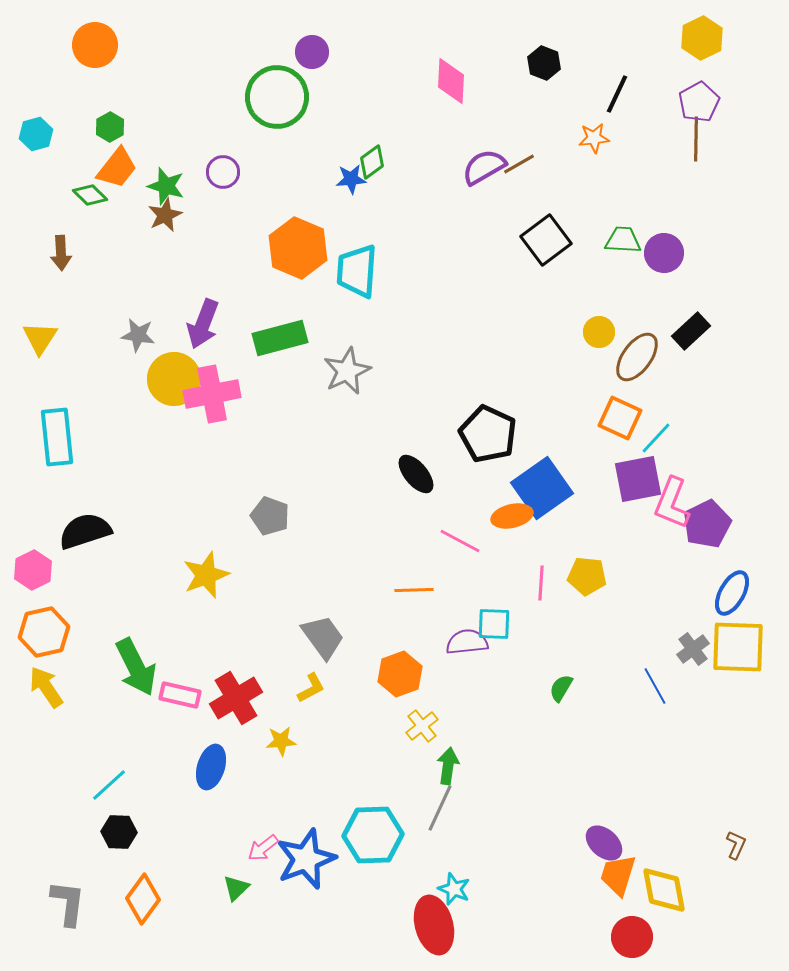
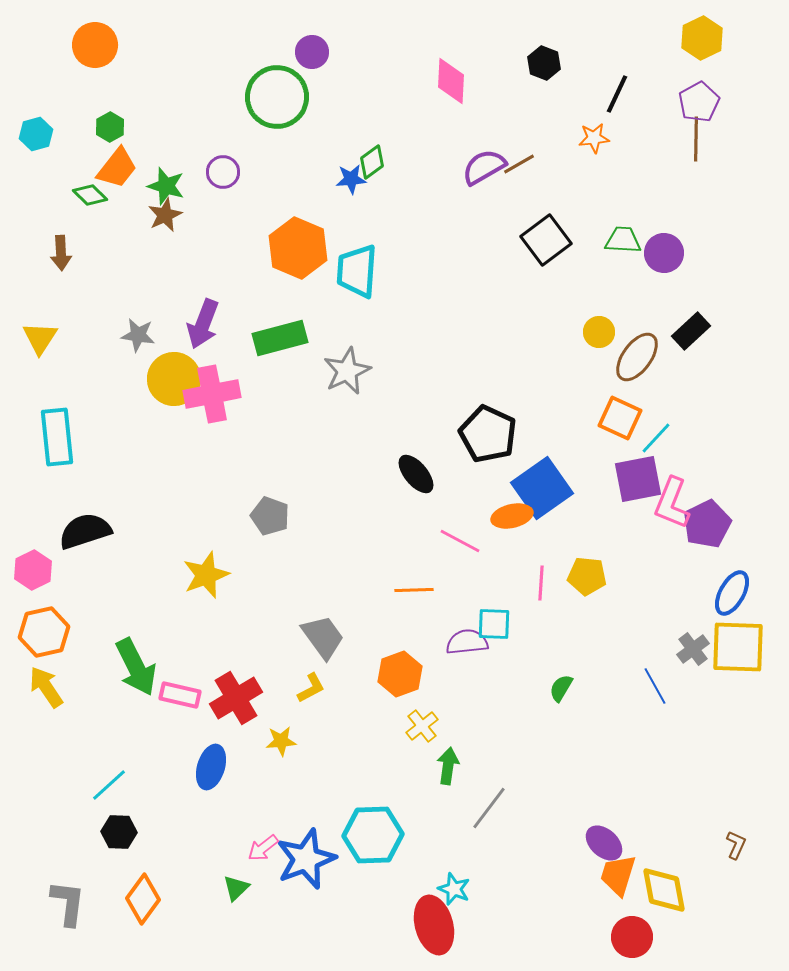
gray line at (440, 808): moved 49 px right; rotated 12 degrees clockwise
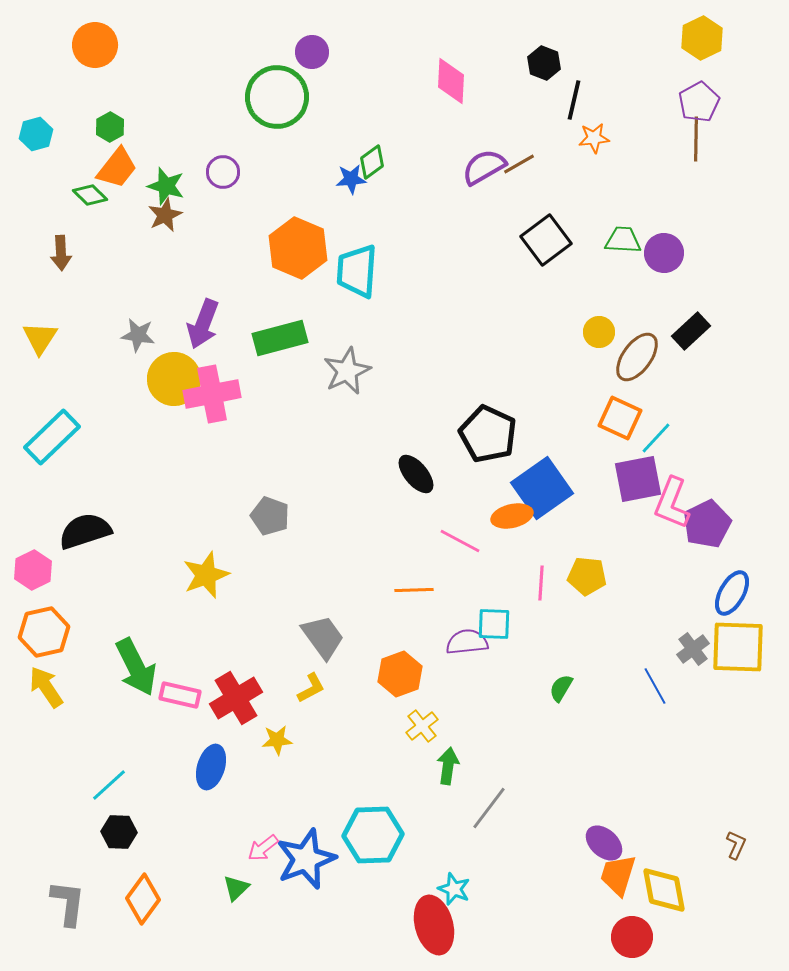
black line at (617, 94): moved 43 px left, 6 px down; rotated 12 degrees counterclockwise
cyan rectangle at (57, 437): moved 5 px left; rotated 52 degrees clockwise
yellow star at (281, 741): moved 4 px left, 1 px up
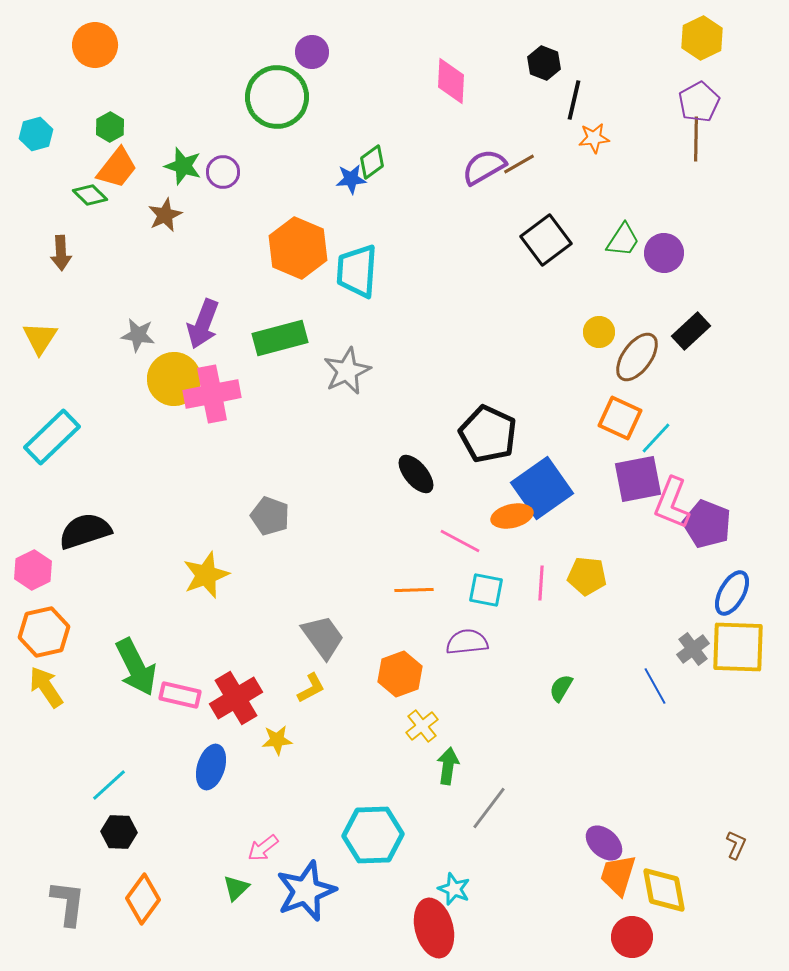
green star at (166, 186): moved 17 px right, 20 px up
green trapezoid at (623, 240): rotated 120 degrees clockwise
purple pentagon at (707, 524): rotated 24 degrees counterclockwise
cyan square at (494, 624): moved 8 px left, 34 px up; rotated 9 degrees clockwise
blue star at (306, 859): moved 32 px down
red ellipse at (434, 925): moved 3 px down
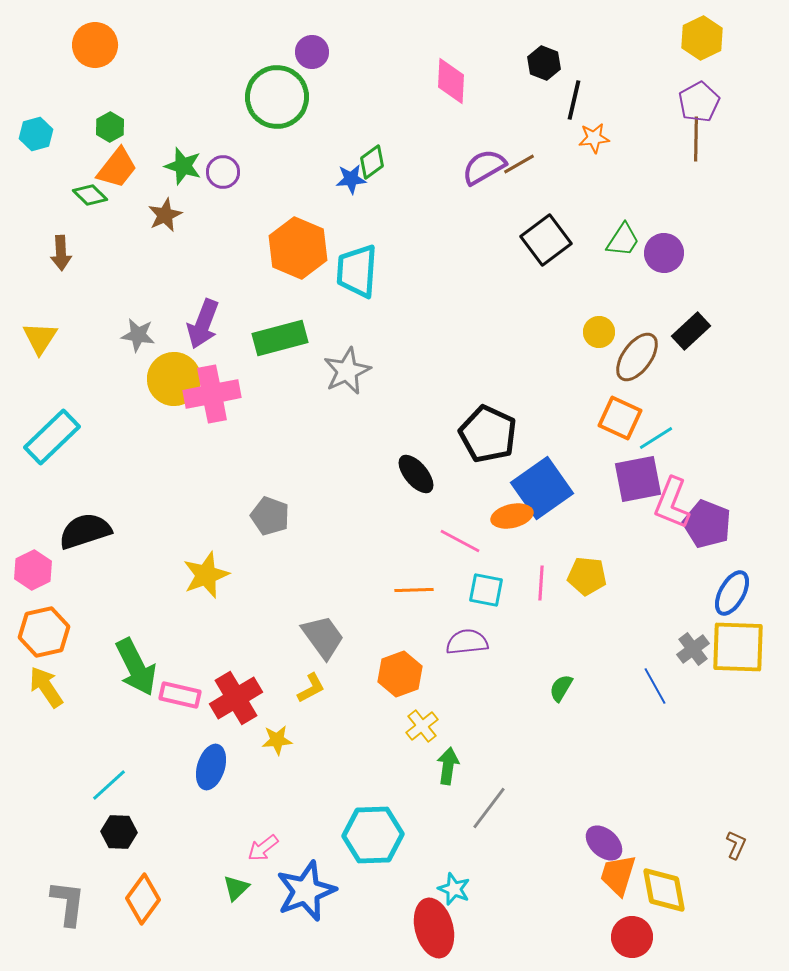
cyan line at (656, 438): rotated 15 degrees clockwise
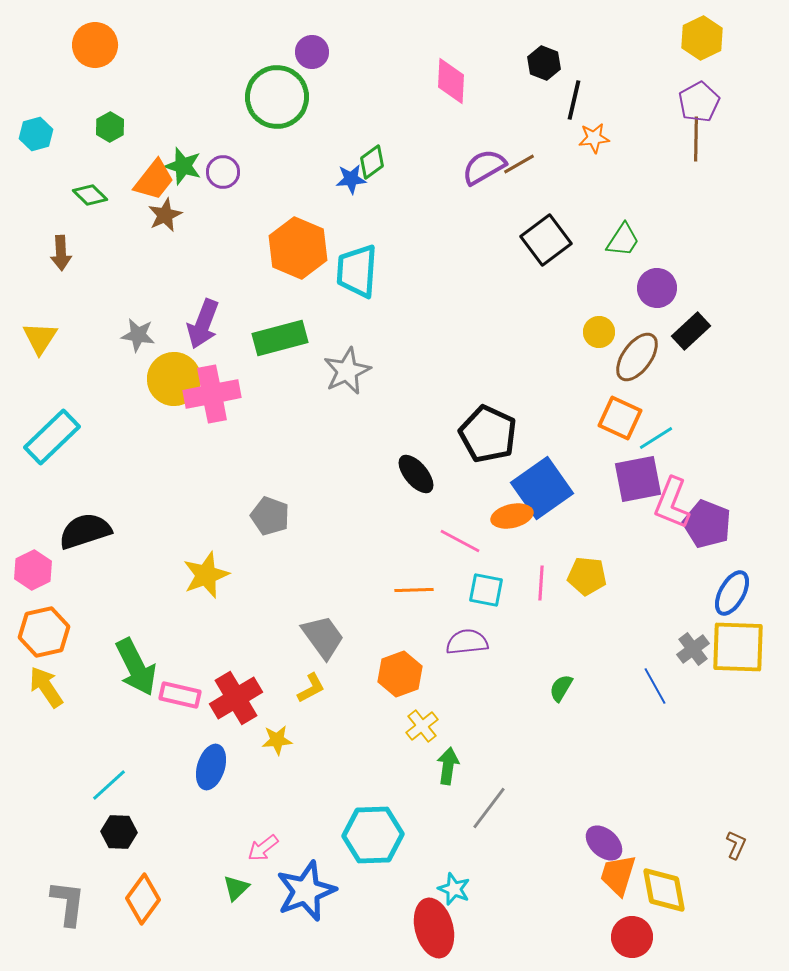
orange trapezoid at (117, 168): moved 37 px right, 12 px down
purple circle at (664, 253): moved 7 px left, 35 px down
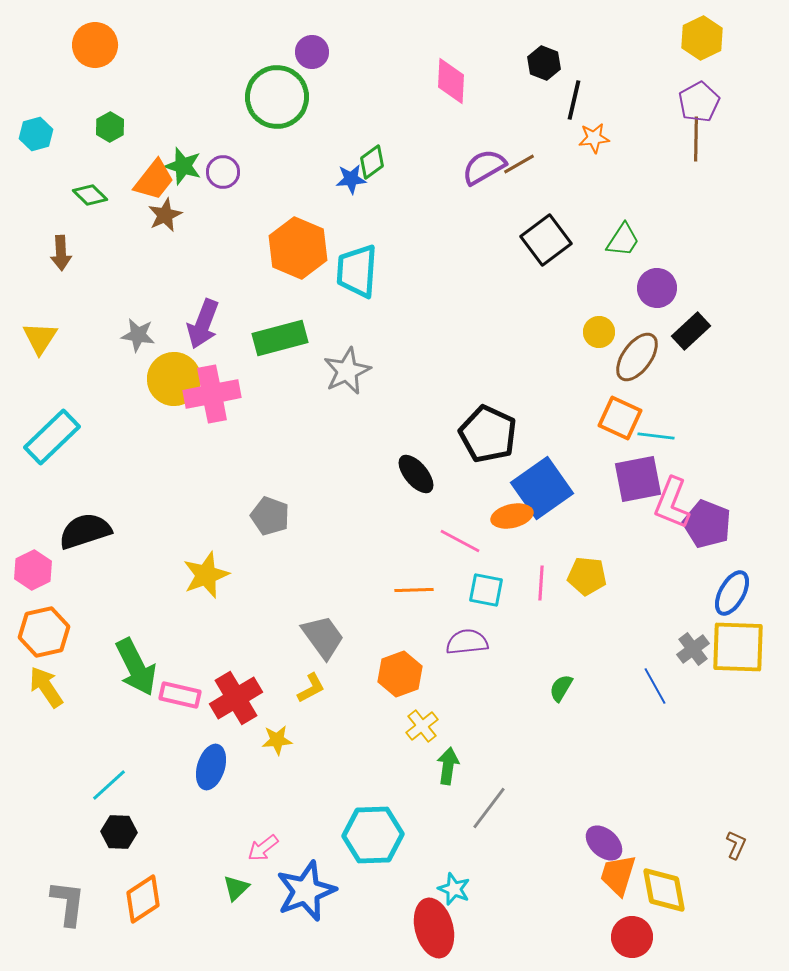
cyan line at (656, 438): moved 2 px up; rotated 39 degrees clockwise
orange diamond at (143, 899): rotated 21 degrees clockwise
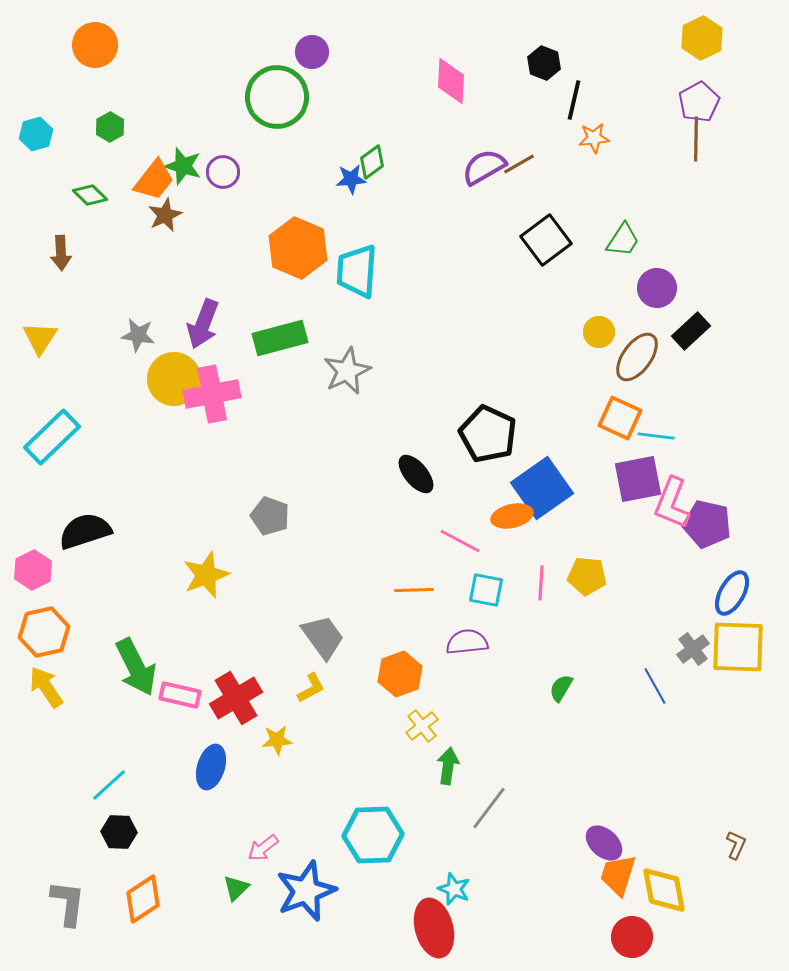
purple pentagon at (707, 524): rotated 9 degrees counterclockwise
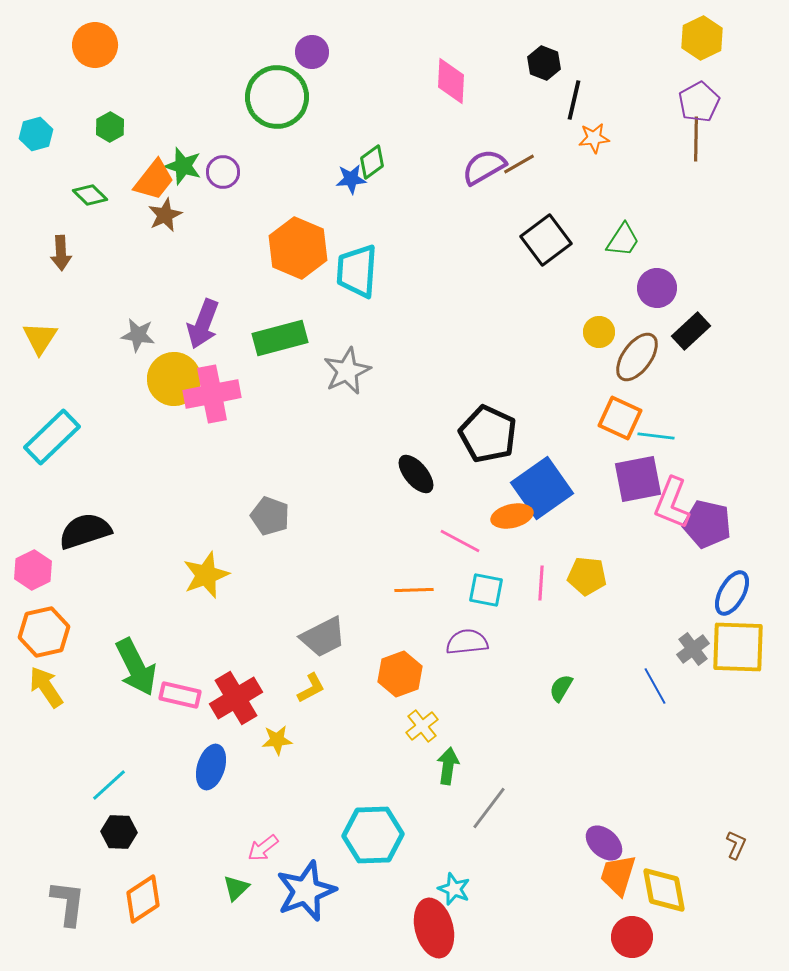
gray trapezoid at (323, 637): rotated 99 degrees clockwise
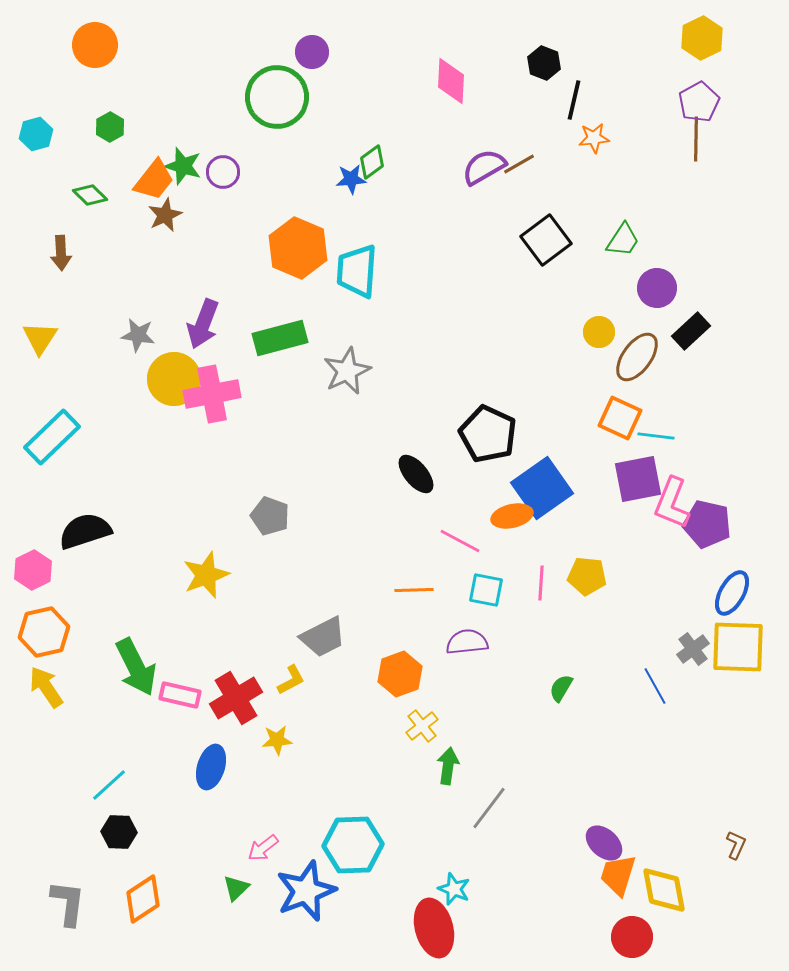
yellow L-shape at (311, 688): moved 20 px left, 8 px up
cyan hexagon at (373, 835): moved 20 px left, 10 px down
